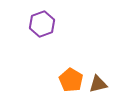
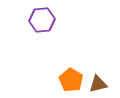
purple hexagon: moved 4 px up; rotated 15 degrees clockwise
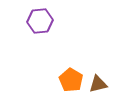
purple hexagon: moved 2 px left, 1 px down
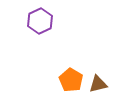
purple hexagon: rotated 20 degrees counterclockwise
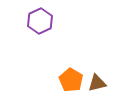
brown triangle: moved 1 px left, 1 px up
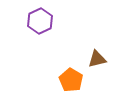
brown triangle: moved 24 px up
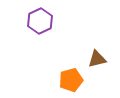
orange pentagon: rotated 25 degrees clockwise
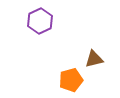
brown triangle: moved 3 px left
